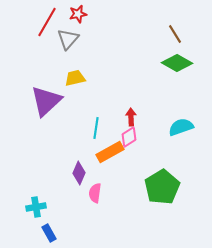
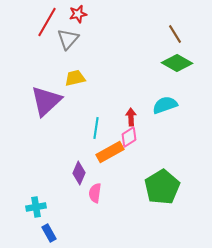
cyan semicircle: moved 16 px left, 22 px up
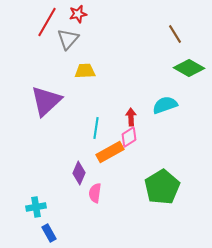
green diamond: moved 12 px right, 5 px down
yellow trapezoid: moved 10 px right, 7 px up; rotated 10 degrees clockwise
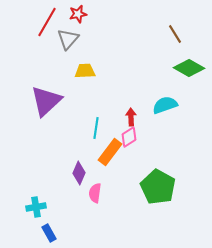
orange rectangle: rotated 24 degrees counterclockwise
green pentagon: moved 4 px left; rotated 12 degrees counterclockwise
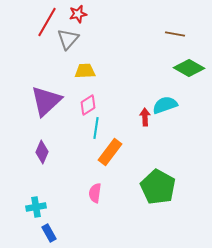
brown line: rotated 48 degrees counterclockwise
red arrow: moved 14 px right
pink diamond: moved 41 px left, 32 px up
purple diamond: moved 37 px left, 21 px up
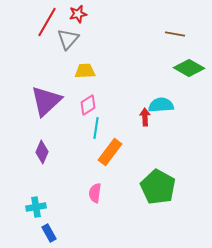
cyan semicircle: moved 4 px left; rotated 15 degrees clockwise
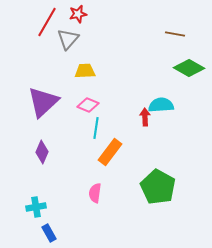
purple triangle: moved 3 px left, 1 px down
pink diamond: rotated 55 degrees clockwise
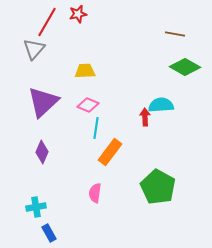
gray triangle: moved 34 px left, 10 px down
green diamond: moved 4 px left, 1 px up
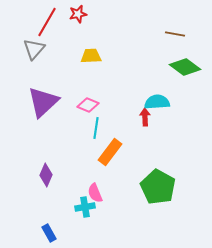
green diamond: rotated 8 degrees clockwise
yellow trapezoid: moved 6 px right, 15 px up
cyan semicircle: moved 4 px left, 3 px up
purple diamond: moved 4 px right, 23 px down
pink semicircle: rotated 30 degrees counterclockwise
cyan cross: moved 49 px right
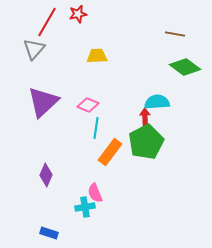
yellow trapezoid: moved 6 px right
green pentagon: moved 12 px left, 45 px up; rotated 16 degrees clockwise
blue rectangle: rotated 42 degrees counterclockwise
